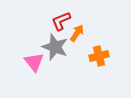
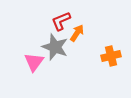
orange cross: moved 12 px right
pink triangle: rotated 15 degrees clockwise
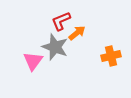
orange arrow: rotated 18 degrees clockwise
pink triangle: moved 1 px left, 1 px up
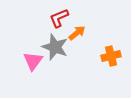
red L-shape: moved 2 px left, 3 px up
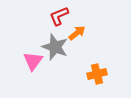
red L-shape: moved 2 px up
orange cross: moved 14 px left, 18 px down
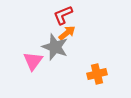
red L-shape: moved 4 px right, 1 px up
orange arrow: moved 10 px left
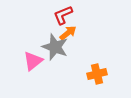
orange arrow: moved 1 px right
pink triangle: rotated 15 degrees clockwise
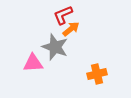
orange arrow: moved 3 px right, 4 px up
pink triangle: moved 2 px down; rotated 35 degrees clockwise
